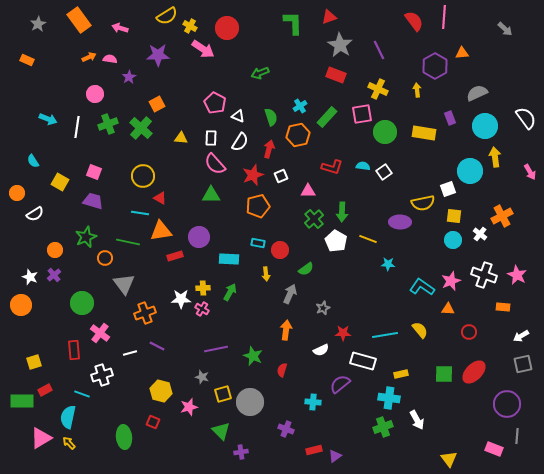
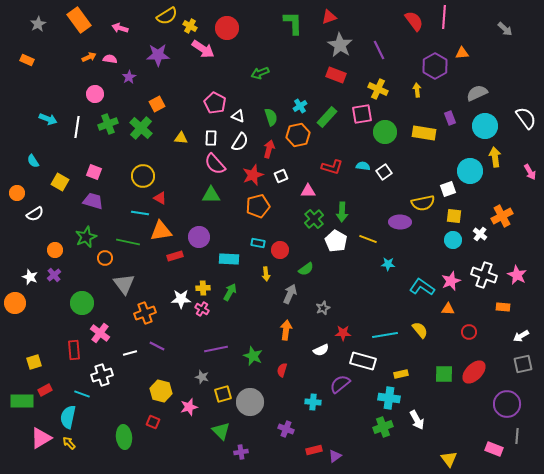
orange circle at (21, 305): moved 6 px left, 2 px up
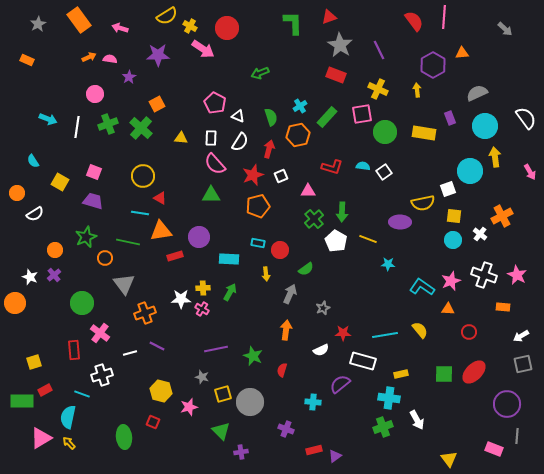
purple hexagon at (435, 66): moved 2 px left, 1 px up
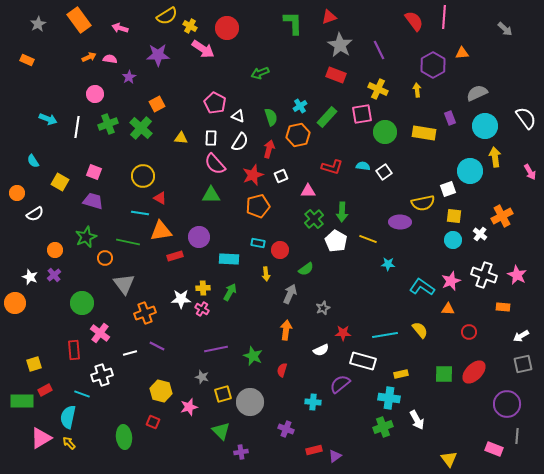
yellow square at (34, 362): moved 2 px down
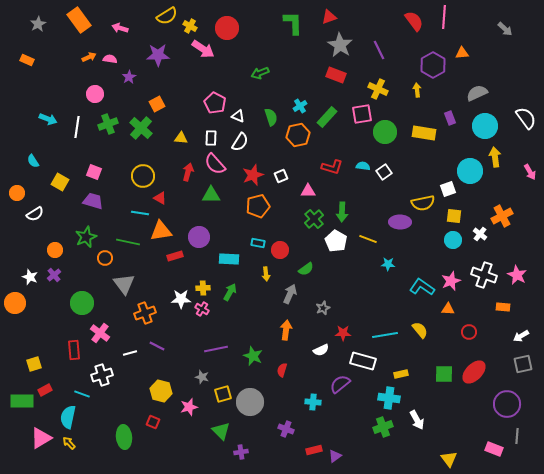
red arrow at (269, 149): moved 81 px left, 23 px down
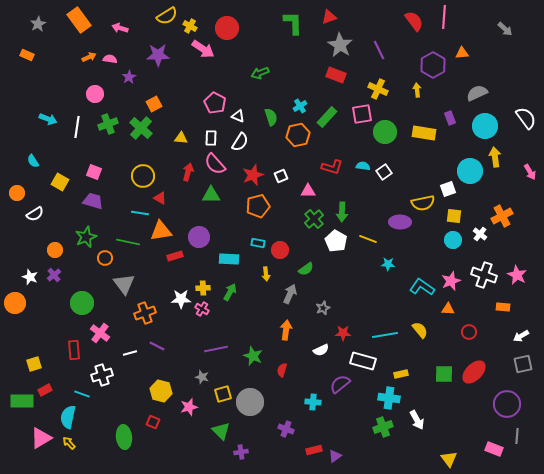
orange rectangle at (27, 60): moved 5 px up
orange square at (157, 104): moved 3 px left
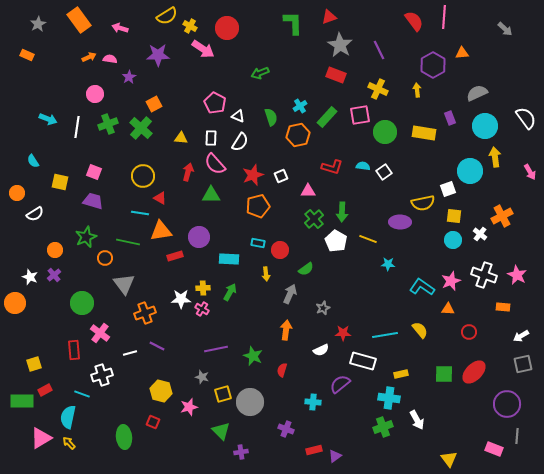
pink square at (362, 114): moved 2 px left, 1 px down
yellow square at (60, 182): rotated 18 degrees counterclockwise
